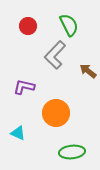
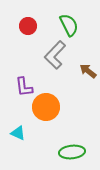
purple L-shape: rotated 110 degrees counterclockwise
orange circle: moved 10 px left, 6 px up
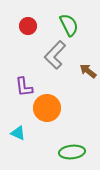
orange circle: moved 1 px right, 1 px down
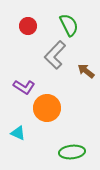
brown arrow: moved 2 px left
purple L-shape: rotated 50 degrees counterclockwise
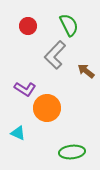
purple L-shape: moved 1 px right, 2 px down
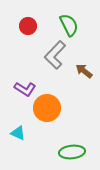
brown arrow: moved 2 px left
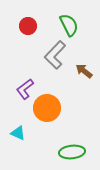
purple L-shape: rotated 110 degrees clockwise
